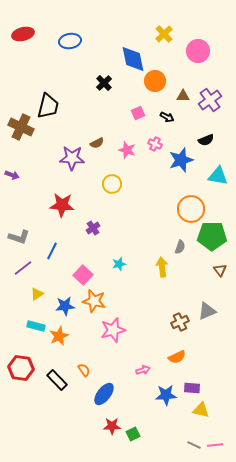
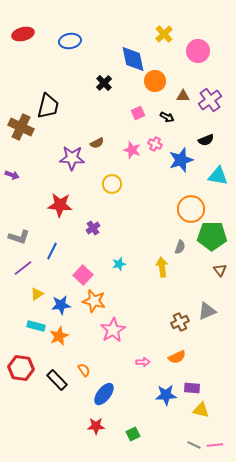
pink star at (127, 150): moved 5 px right
red star at (62, 205): moved 2 px left
blue star at (65, 306): moved 4 px left, 1 px up
pink star at (113, 330): rotated 15 degrees counterclockwise
pink arrow at (143, 370): moved 8 px up; rotated 16 degrees clockwise
red star at (112, 426): moved 16 px left
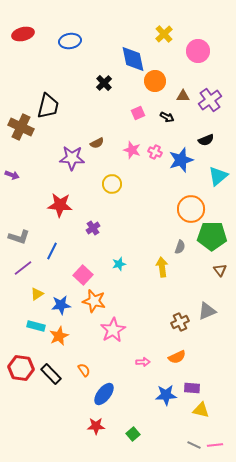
pink cross at (155, 144): moved 8 px down
cyan triangle at (218, 176): rotated 50 degrees counterclockwise
black rectangle at (57, 380): moved 6 px left, 6 px up
green square at (133, 434): rotated 16 degrees counterclockwise
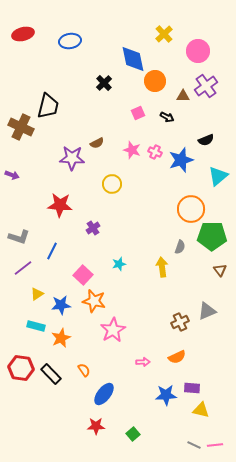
purple cross at (210, 100): moved 4 px left, 14 px up
orange star at (59, 336): moved 2 px right, 2 px down
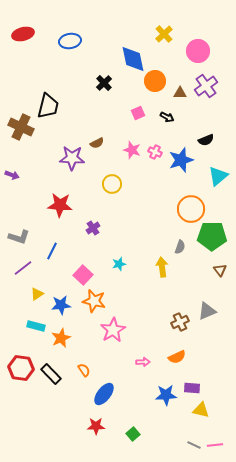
brown triangle at (183, 96): moved 3 px left, 3 px up
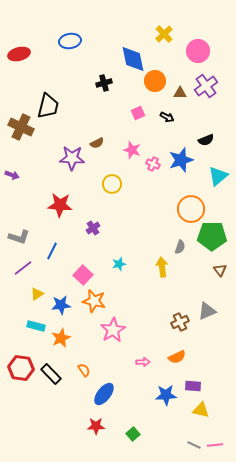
red ellipse at (23, 34): moved 4 px left, 20 px down
black cross at (104, 83): rotated 28 degrees clockwise
pink cross at (155, 152): moved 2 px left, 12 px down
purple rectangle at (192, 388): moved 1 px right, 2 px up
